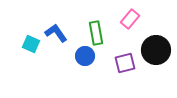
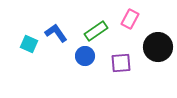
pink rectangle: rotated 12 degrees counterclockwise
green rectangle: moved 2 px up; rotated 65 degrees clockwise
cyan square: moved 2 px left
black circle: moved 2 px right, 3 px up
purple square: moved 4 px left; rotated 10 degrees clockwise
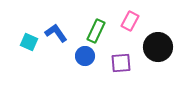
pink rectangle: moved 2 px down
green rectangle: rotated 30 degrees counterclockwise
cyan square: moved 2 px up
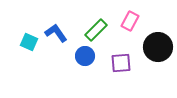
green rectangle: moved 1 px up; rotated 20 degrees clockwise
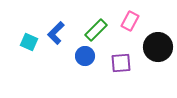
blue L-shape: rotated 100 degrees counterclockwise
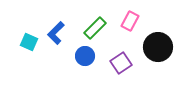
green rectangle: moved 1 px left, 2 px up
purple square: rotated 30 degrees counterclockwise
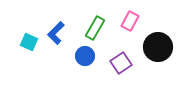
green rectangle: rotated 15 degrees counterclockwise
